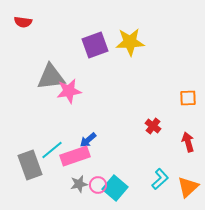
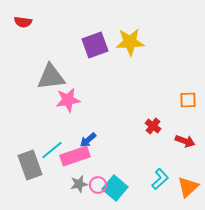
pink star: moved 1 px left, 9 px down
orange square: moved 2 px down
red arrow: moved 3 px left, 1 px up; rotated 126 degrees clockwise
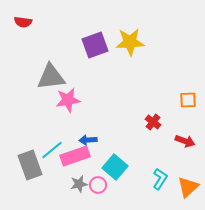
red cross: moved 4 px up
blue arrow: rotated 36 degrees clockwise
cyan L-shape: rotated 15 degrees counterclockwise
cyan square: moved 21 px up
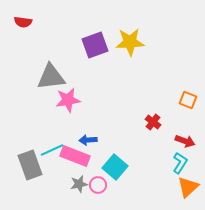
orange square: rotated 24 degrees clockwise
cyan line: rotated 15 degrees clockwise
pink rectangle: rotated 40 degrees clockwise
cyan L-shape: moved 20 px right, 16 px up
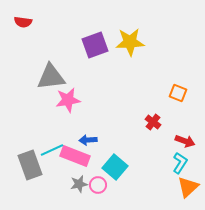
orange square: moved 10 px left, 7 px up
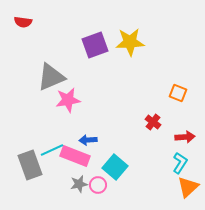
gray triangle: rotated 16 degrees counterclockwise
red arrow: moved 4 px up; rotated 24 degrees counterclockwise
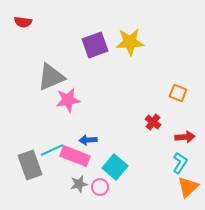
pink circle: moved 2 px right, 2 px down
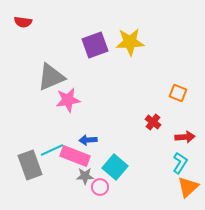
gray star: moved 6 px right, 8 px up; rotated 12 degrees clockwise
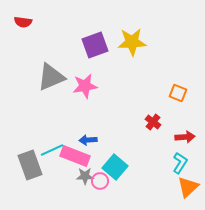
yellow star: moved 2 px right
pink star: moved 17 px right, 14 px up
pink circle: moved 6 px up
